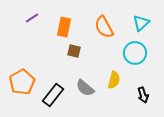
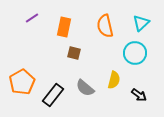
orange semicircle: moved 1 px right, 1 px up; rotated 15 degrees clockwise
brown square: moved 2 px down
black arrow: moved 4 px left; rotated 35 degrees counterclockwise
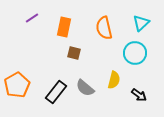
orange semicircle: moved 1 px left, 2 px down
orange pentagon: moved 5 px left, 3 px down
black rectangle: moved 3 px right, 3 px up
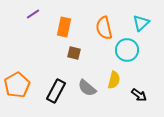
purple line: moved 1 px right, 4 px up
cyan circle: moved 8 px left, 3 px up
gray semicircle: moved 2 px right
black rectangle: moved 1 px up; rotated 10 degrees counterclockwise
